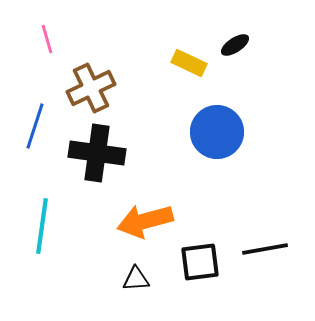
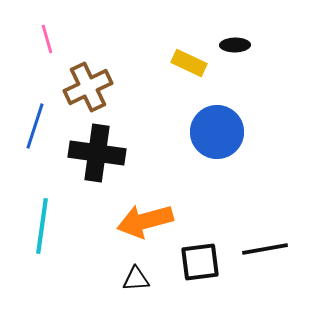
black ellipse: rotated 32 degrees clockwise
brown cross: moved 3 px left, 1 px up
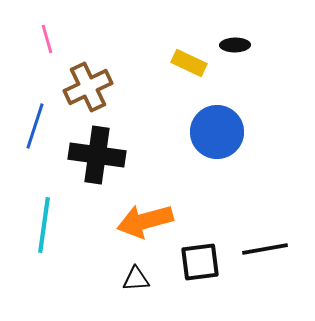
black cross: moved 2 px down
cyan line: moved 2 px right, 1 px up
